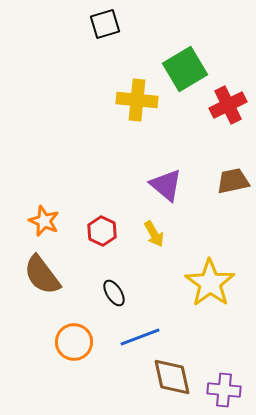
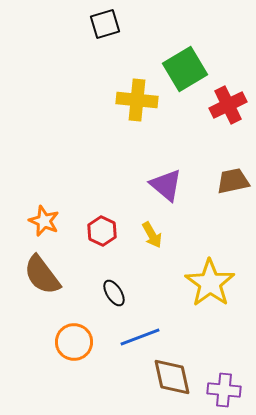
yellow arrow: moved 2 px left, 1 px down
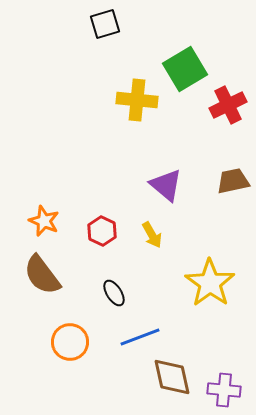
orange circle: moved 4 px left
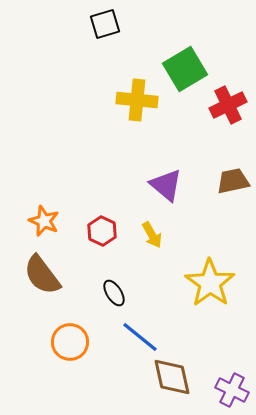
blue line: rotated 60 degrees clockwise
purple cross: moved 8 px right; rotated 20 degrees clockwise
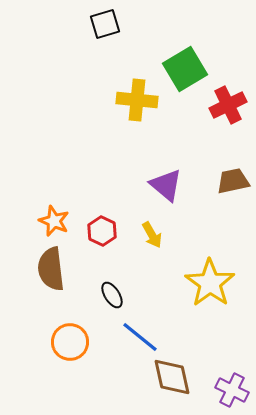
orange star: moved 10 px right
brown semicircle: moved 9 px right, 6 px up; rotated 30 degrees clockwise
black ellipse: moved 2 px left, 2 px down
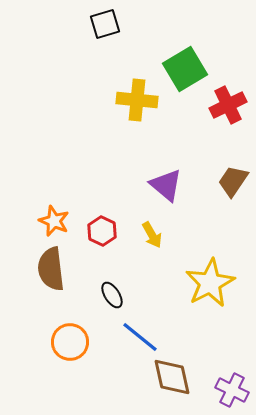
brown trapezoid: rotated 44 degrees counterclockwise
yellow star: rotated 9 degrees clockwise
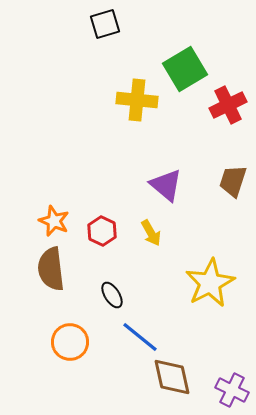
brown trapezoid: rotated 16 degrees counterclockwise
yellow arrow: moved 1 px left, 2 px up
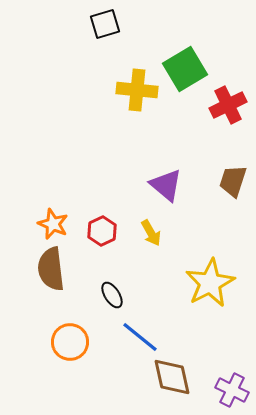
yellow cross: moved 10 px up
orange star: moved 1 px left, 3 px down
red hexagon: rotated 8 degrees clockwise
